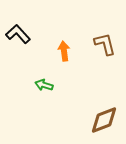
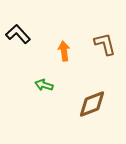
brown diamond: moved 12 px left, 16 px up
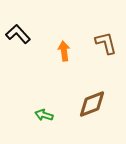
brown L-shape: moved 1 px right, 1 px up
green arrow: moved 30 px down
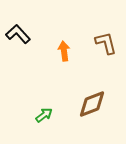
green arrow: rotated 126 degrees clockwise
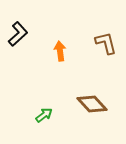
black L-shape: rotated 90 degrees clockwise
orange arrow: moved 4 px left
brown diamond: rotated 68 degrees clockwise
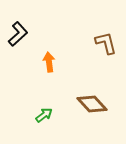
orange arrow: moved 11 px left, 11 px down
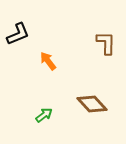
black L-shape: rotated 20 degrees clockwise
brown L-shape: rotated 15 degrees clockwise
orange arrow: moved 1 px left, 1 px up; rotated 30 degrees counterclockwise
